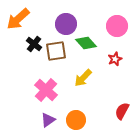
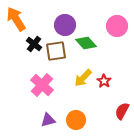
orange arrow: moved 2 px left; rotated 100 degrees clockwise
purple circle: moved 1 px left, 1 px down
red star: moved 11 px left, 22 px down; rotated 16 degrees counterclockwise
pink cross: moved 4 px left, 5 px up
purple triangle: rotated 21 degrees clockwise
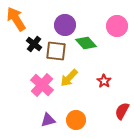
brown square: rotated 15 degrees clockwise
yellow arrow: moved 14 px left
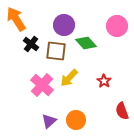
purple circle: moved 1 px left
black cross: moved 3 px left
red semicircle: rotated 48 degrees counterclockwise
purple triangle: moved 1 px right, 1 px down; rotated 28 degrees counterclockwise
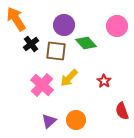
black cross: rotated 14 degrees clockwise
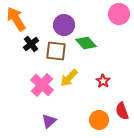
pink circle: moved 2 px right, 12 px up
red star: moved 1 px left
orange circle: moved 23 px right
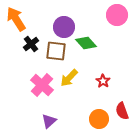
pink circle: moved 2 px left, 1 px down
purple circle: moved 2 px down
orange circle: moved 1 px up
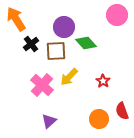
brown square: rotated 10 degrees counterclockwise
yellow arrow: moved 1 px up
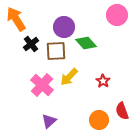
orange circle: moved 1 px down
